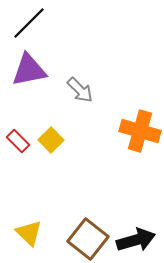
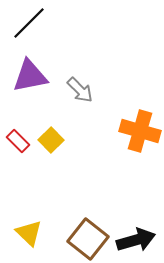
purple triangle: moved 1 px right, 6 px down
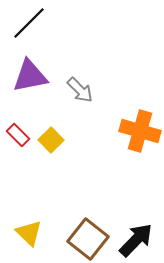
red rectangle: moved 6 px up
black arrow: rotated 30 degrees counterclockwise
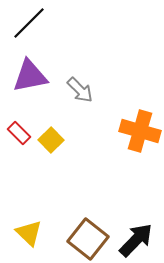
red rectangle: moved 1 px right, 2 px up
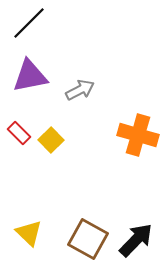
gray arrow: rotated 72 degrees counterclockwise
orange cross: moved 2 px left, 4 px down
brown square: rotated 9 degrees counterclockwise
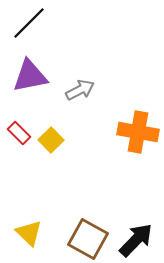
orange cross: moved 3 px up; rotated 6 degrees counterclockwise
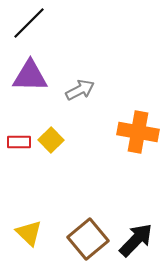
purple triangle: rotated 12 degrees clockwise
red rectangle: moved 9 px down; rotated 45 degrees counterclockwise
brown square: rotated 21 degrees clockwise
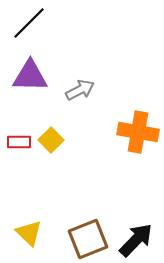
brown square: rotated 18 degrees clockwise
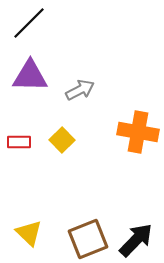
yellow square: moved 11 px right
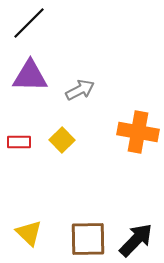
brown square: rotated 21 degrees clockwise
